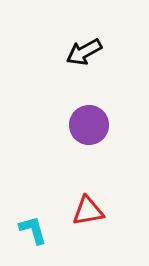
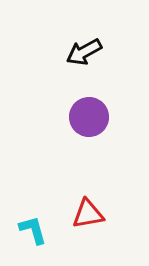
purple circle: moved 8 px up
red triangle: moved 3 px down
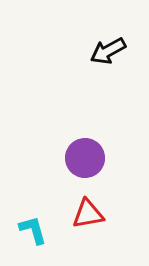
black arrow: moved 24 px right, 1 px up
purple circle: moved 4 px left, 41 px down
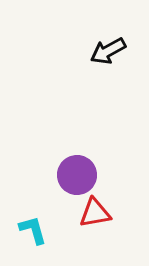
purple circle: moved 8 px left, 17 px down
red triangle: moved 7 px right, 1 px up
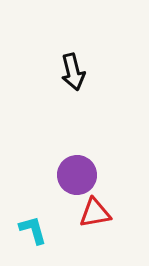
black arrow: moved 35 px left, 21 px down; rotated 75 degrees counterclockwise
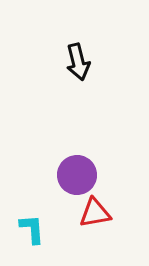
black arrow: moved 5 px right, 10 px up
cyan L-shape: moved 1 px left, 1 px up; rotated 12 degrees clockwise
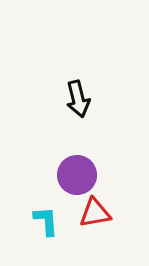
black arrow: moved 37 px down
cyan L-shape: moved 14 px right, 8 px up
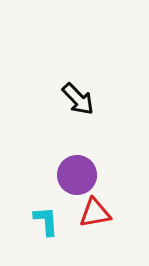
black arrow: rotated 30 degrees counterclockwise
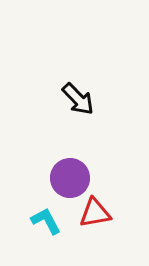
purple circle: moved 7 px left, 3 px down
cyan L-shape: rotated 24 degrees counterclockwise
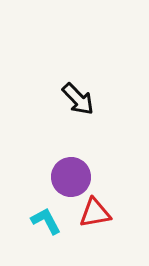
purple circle: moved 1 px right, 1 px up
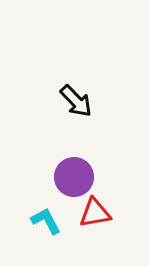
black arrow: moved 2 px left, 2 px down
purple circle: moved 3 px right
